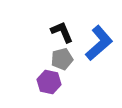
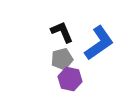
blue L-shape: rotated 6 degrees clockwise
purple hexagon: moved 21 px right, 3 px up
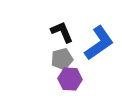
purple hexagon: rotated 10 degrees counterclockwise
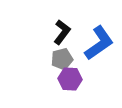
black L-shape: rotated 60 degrees clockwise
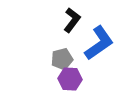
black L-shape: moved 10 px right, 12 px up
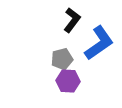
purple hexagon: moved 2 px left, 2 px down
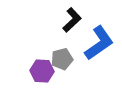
black L-shape: rotated 10 degrees clockwise
purple hexagon: moved 26 px left, 10 px up
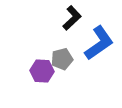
black L-shape: moved 2 px up
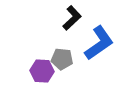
gray pentagon: rotated 20 degrees clockwise
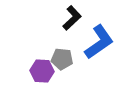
blue L-shape: moved 1 px up
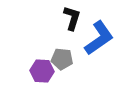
black L-shape: rotated 30 degrees counterclockwise
blue L-shape: moved 4 px up
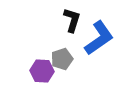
black L-shape: moved 2 px down
gray pentagon: rotated 25 degrees counterclockwise
